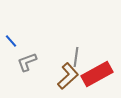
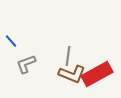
gray line: moved 8 px left, 1 px up
gray L-shape: moved 1 px left, 2 px down
brown L-shape: moved 4 px right, 2 px up; rotated 64 degrees clockwise
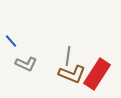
gray L-shape: rotated 135 degrees counterclockwise
red rectangle: rotated 28 degrees counterclockwise
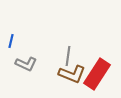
blue line: rotated 56 degrees clockwise
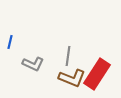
blue line: moved 1 px left, 1 px down
gray L-shape: moved 7 px right
brown L-shape: moved 4 px down
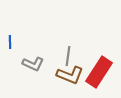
blue line: rotated 16 degrees counterclockwise
red rectangle: moved 2 px right, 2 px up
brown L-shape: moved 2 px left, 3 px up
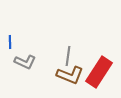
gray L-shape: moved 8 px left, 2 px up
